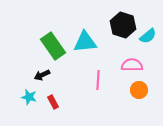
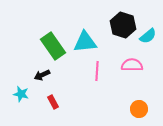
pink line: moved 1 px left, 9 px up
orange circle: moved 19 px down
cyan star: moved 8 px left, 3 px up
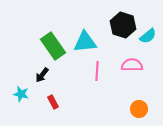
black arrow: rotated 28 degrees counterclockwise
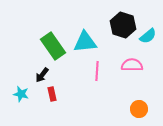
red rectangle: moved 1 px left, 8 px up; rotated 16 degrees clockwise
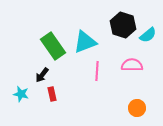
cyan semicircle: moved 1 px up
cyan triangle: rotated 15 degrees counterclockwise
orange circle: moved 2 px left, 1 px up
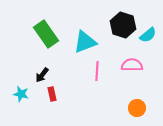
green rectangle: moved 7 px left, 12 px up
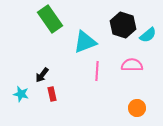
green rectangle: moved 4 px right, 15 px up
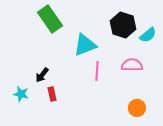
cyan triangle: moved 3 px down
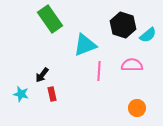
pink line: moved 2 px right
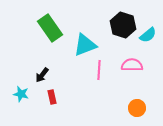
green rectangle: moved 9 px down
pink line: moved 1 px up
red rectangle: moved 3 px down
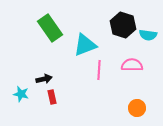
cyan semicircle: rotated 48 degrees clockwise
black arrow: moved 2 px right, 4 px down; rotated 140 degrees counterclockwise
